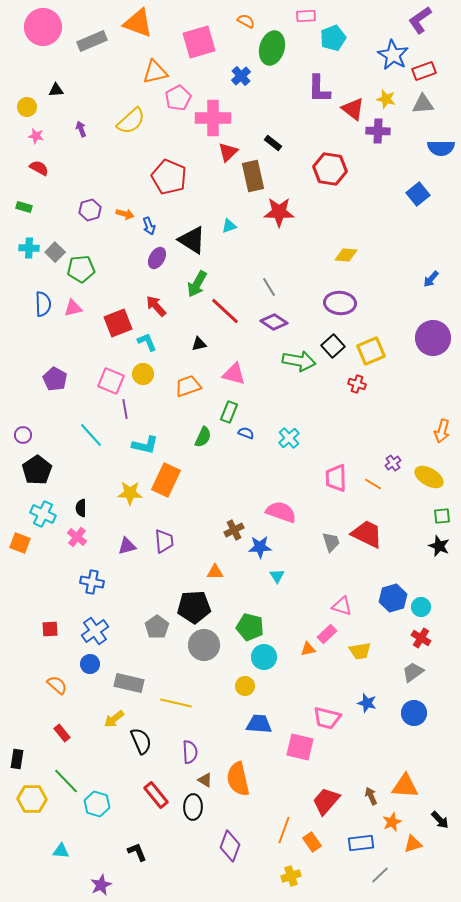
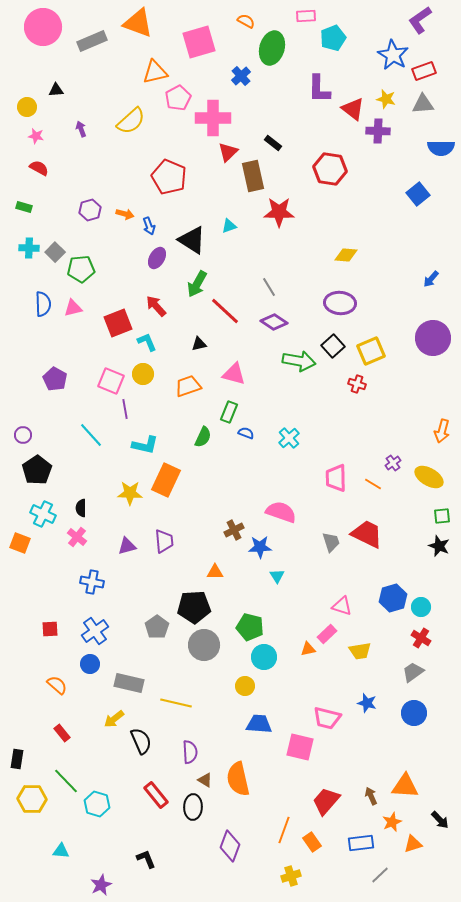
black L-shape at (137, 852): moved 9 px right, 7 px down
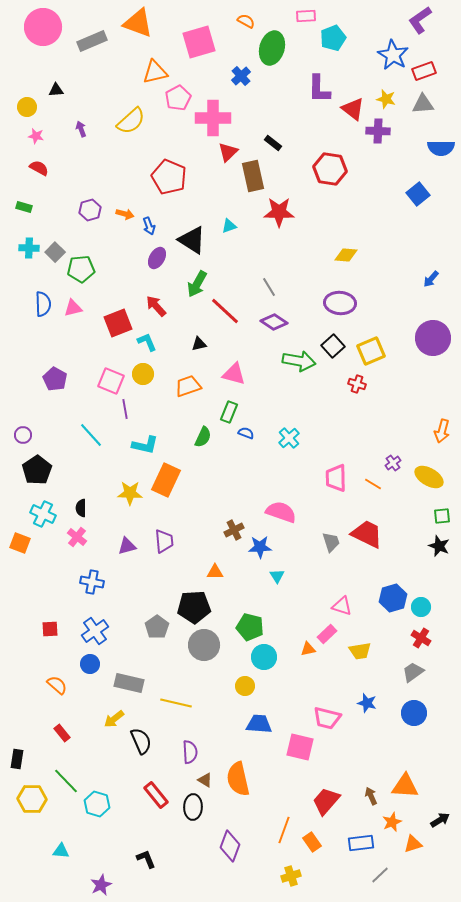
black arrow at (440, 820): rotated 78 degrees counterclockwise
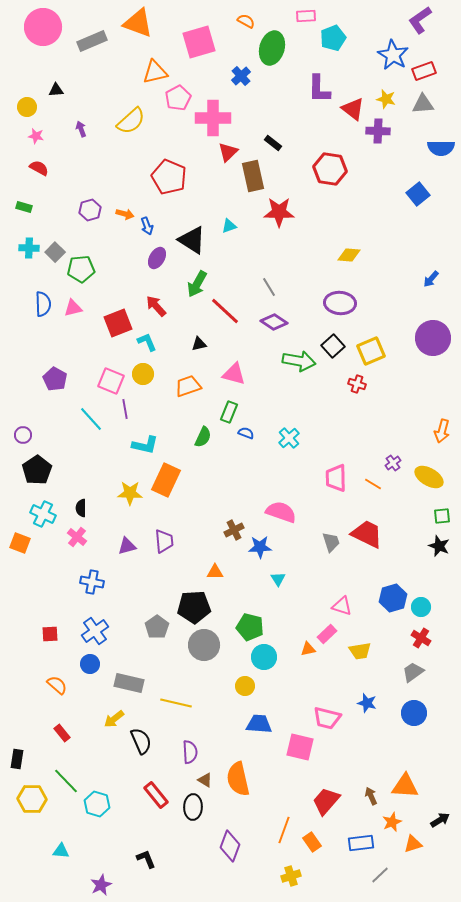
blue arrow at (149, 226): moved 2 px left
yellow diamond at (346, 255): moved 3 px right
cyan line at (91, 435): moved 16 px up
cyan triangle at (277, 576): moved 1 px right, 3 px down
red square at (50, 629): moved 5 px down
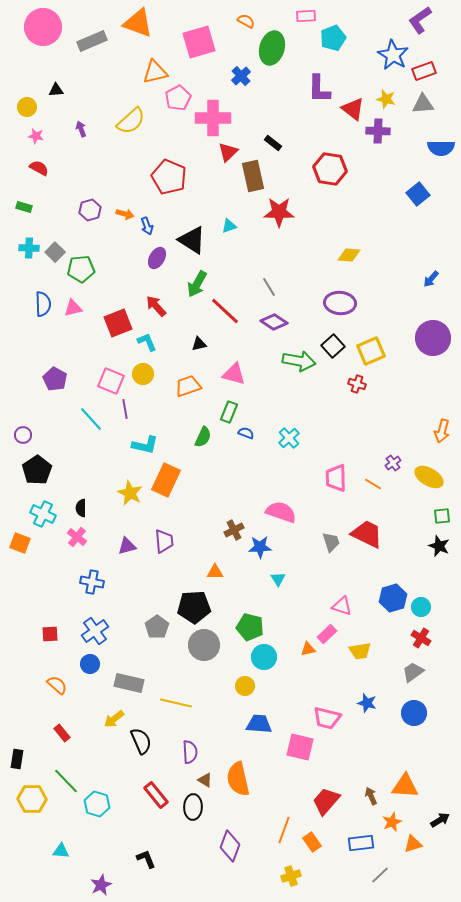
yellow star at (130, 493): rotated 25 degrees clockwise
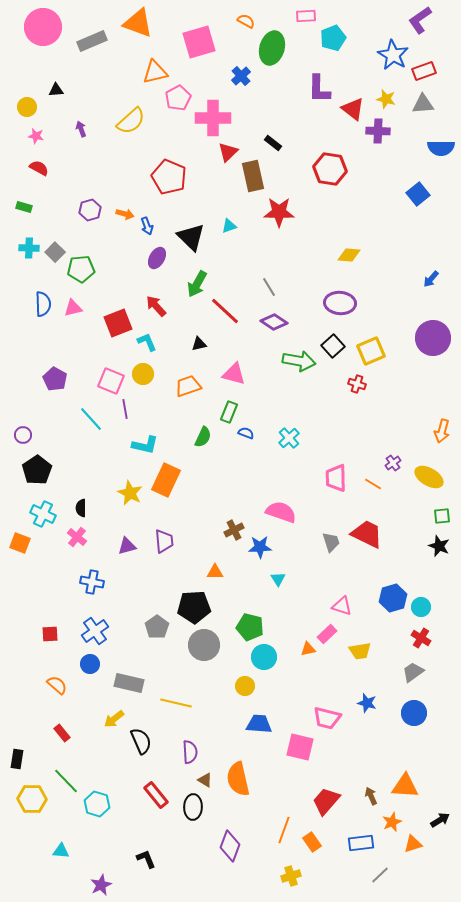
black triangle at (192, 240): moved 1 px left, 3 px up; rotated 12 degrees clockwise
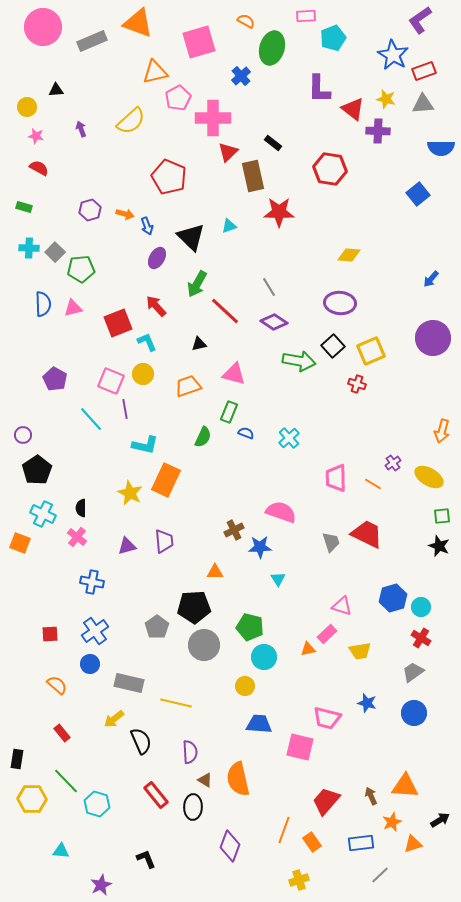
yellow cross at (291, 876): moved 8 px right, 4 px down
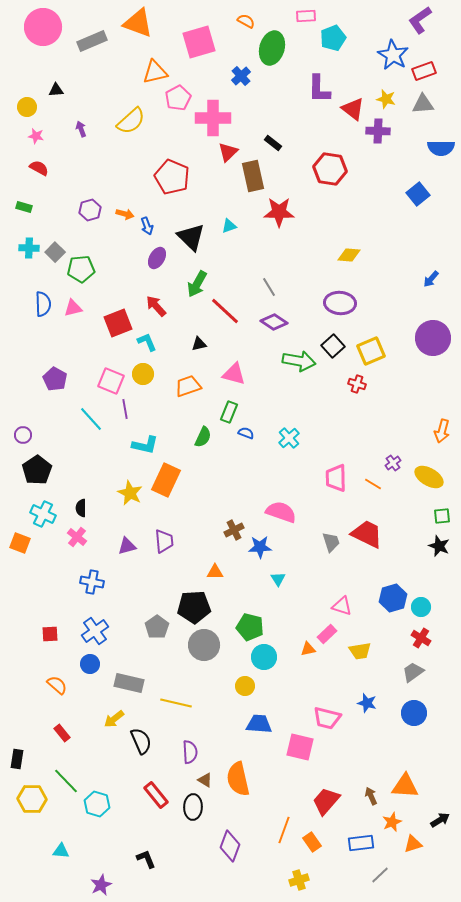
red pentagon at (169, 177): moved 3 px right
